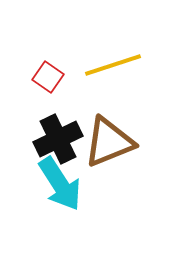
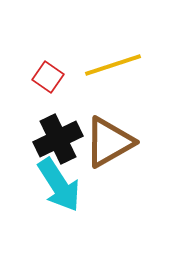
brown triangle: rotated 8 degrees counterclockwise
cyan arrow: moved 1 px left, 1 px down
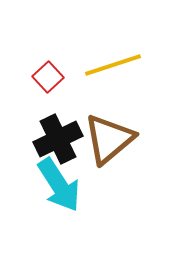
red square: rotated 12 degrees clockwise
brown triangle: moved 3 px up; rotated 10 degrees counterclockwise
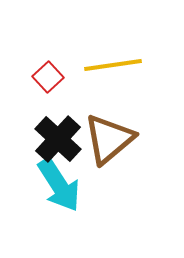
yellow line: rotated 10 degrees clockwise
black cross: rotated 21 degrees counterclockwise
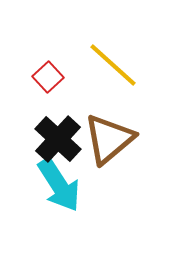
yellow line: rotated 50 degrees clockwise
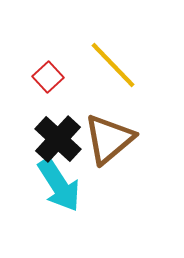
yellow line: rotated 4 degrees clockwise
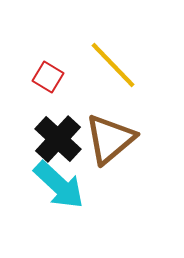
red square: rotated 16 degrees counterclockwise
brown triangle: moved 1 px right
cyan arrow: rotated 14 degrees counterclockwise
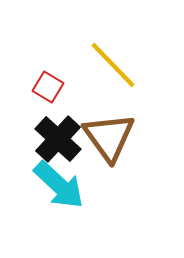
red square: moved 10 px down
brown triangle: moved 1 px left, 2 px up; rotated 26 degrees counterclockwise
